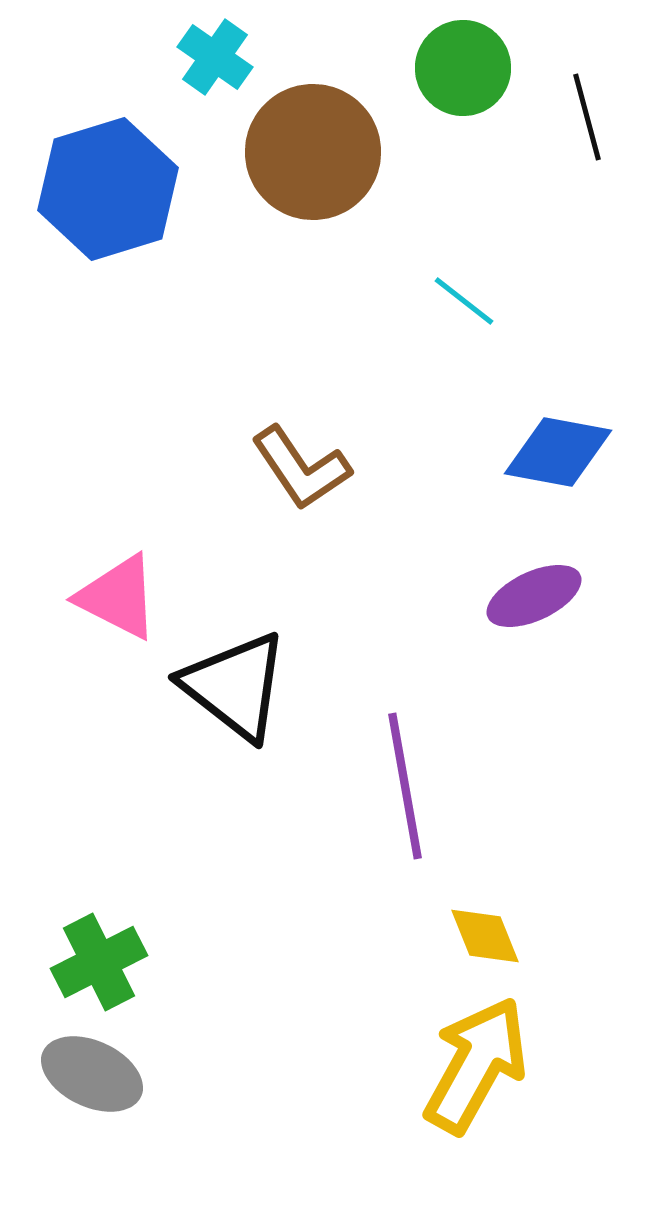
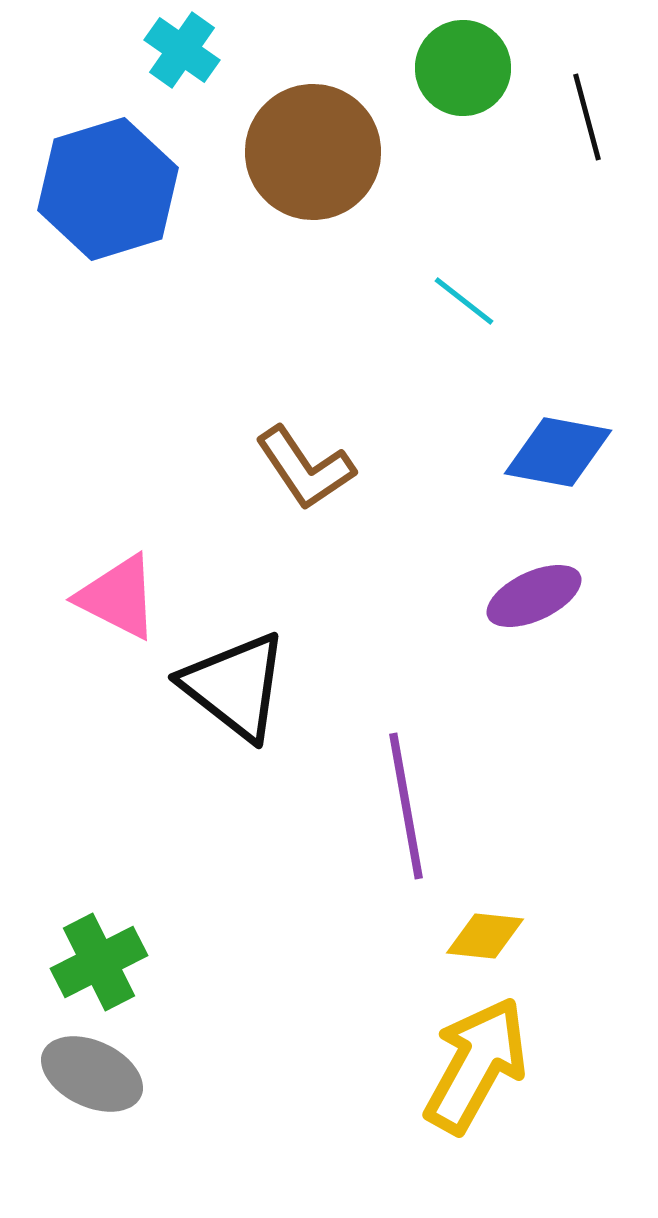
cyan cross: moved 33 px left, 7 px up
brown L-shape: moved 4 px right
purple line: moved 1 px right, 20 px down
yellow diamond: rotated 62 degrees counterclockwise
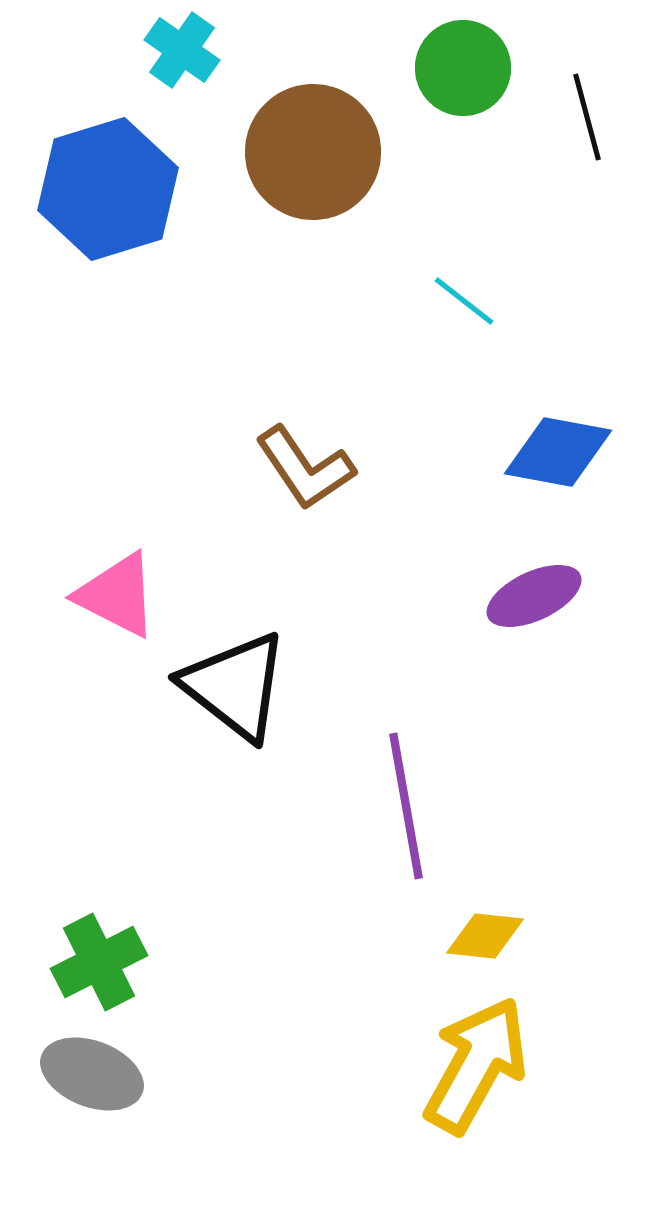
pink triangle: moved 1 px left, 2 px up
gray ellipse: rotated 4 degrees counterclockwise
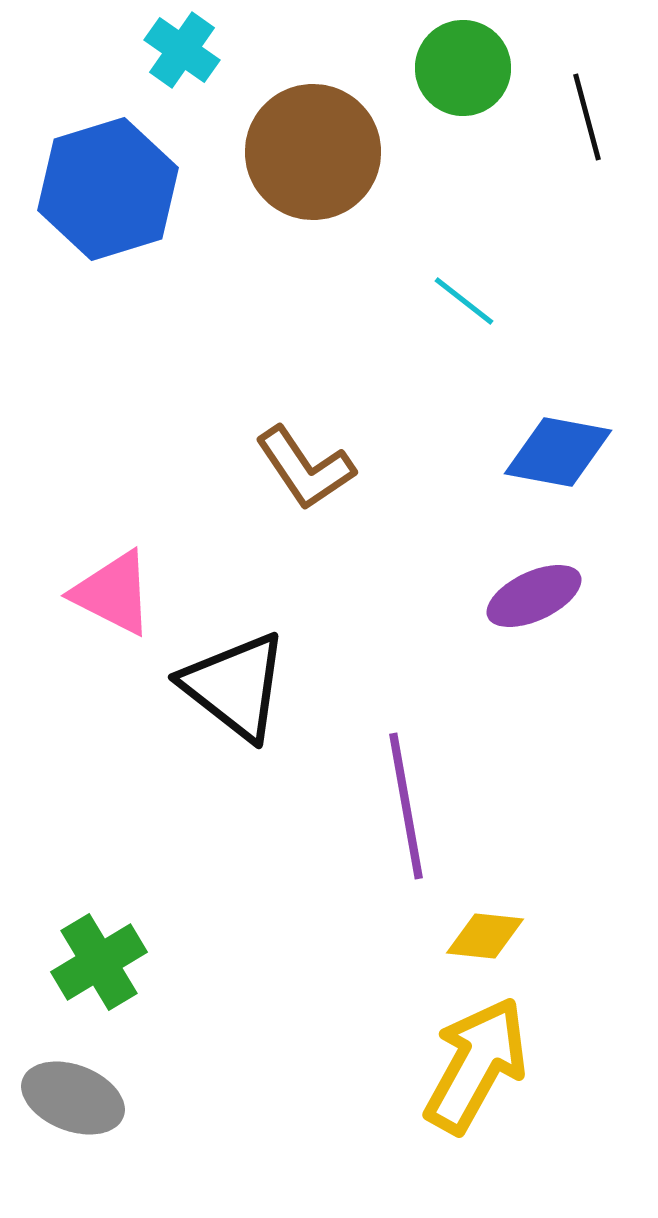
pink triangle: moved 4 px left, 2 px up
green cross: rotated 4 degrees counterclockwise
gray ellipse: moved 19 px left, 24 px down
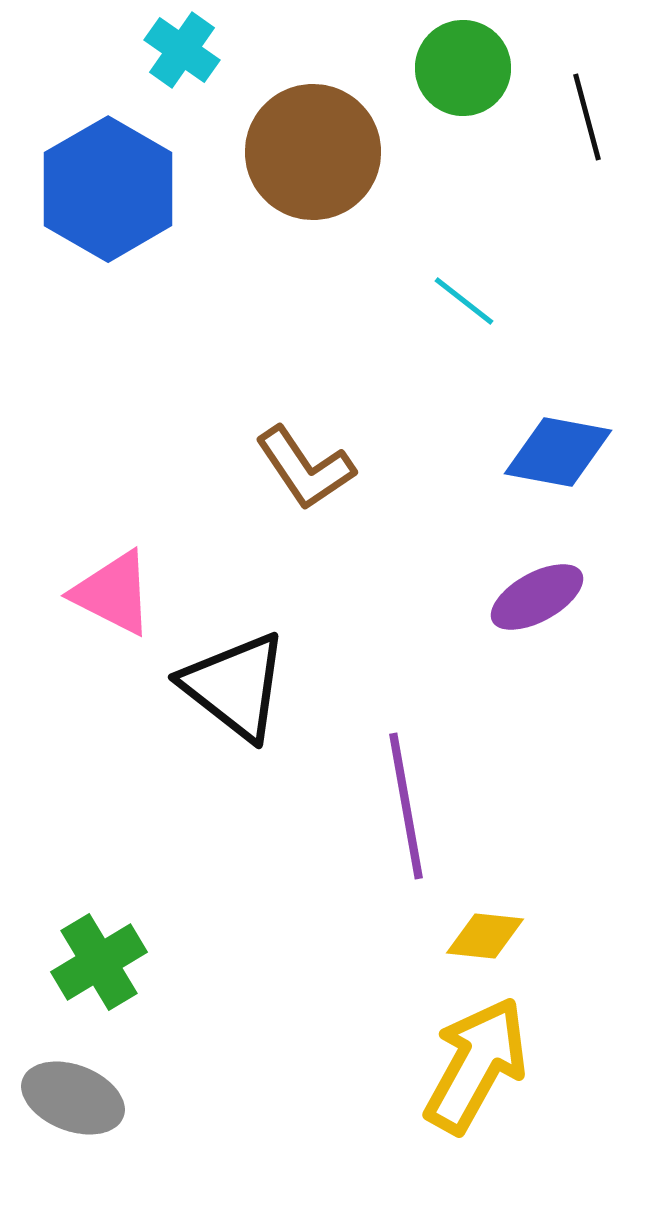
blue hexagon: rotated 13 degrees counterclockwise
purple ellipse: moved 3 px right, 1 px down; rotated 4 degrees counterclockwise
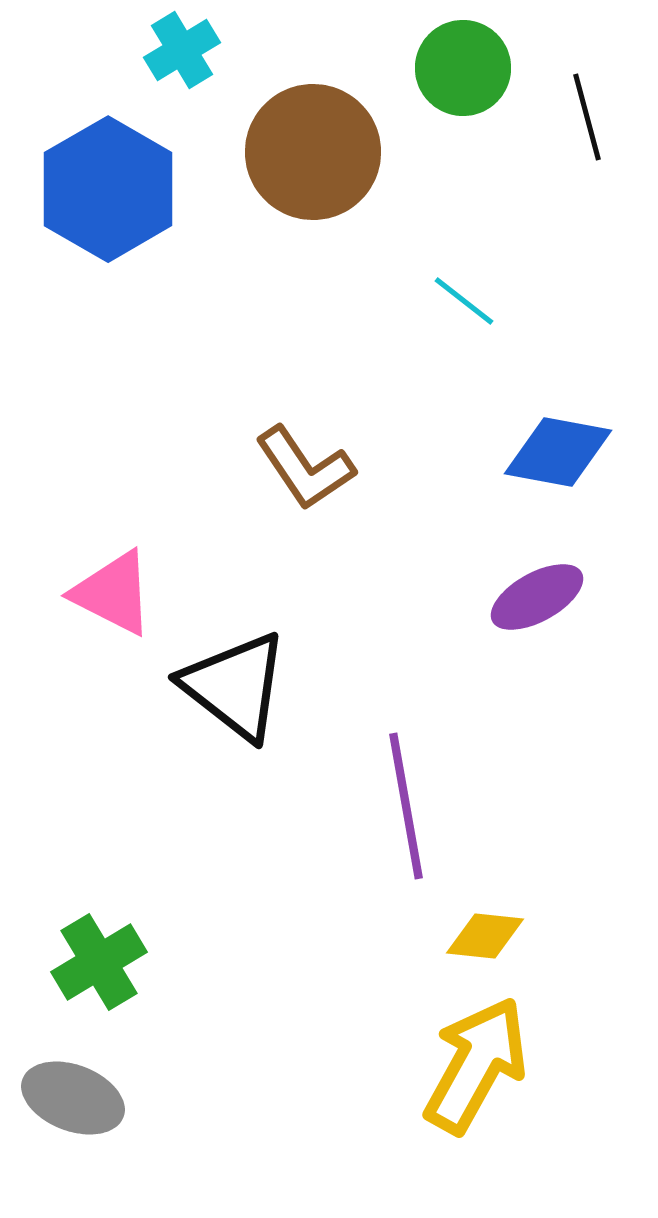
cyan cross: rotated 24 degrees clockwise
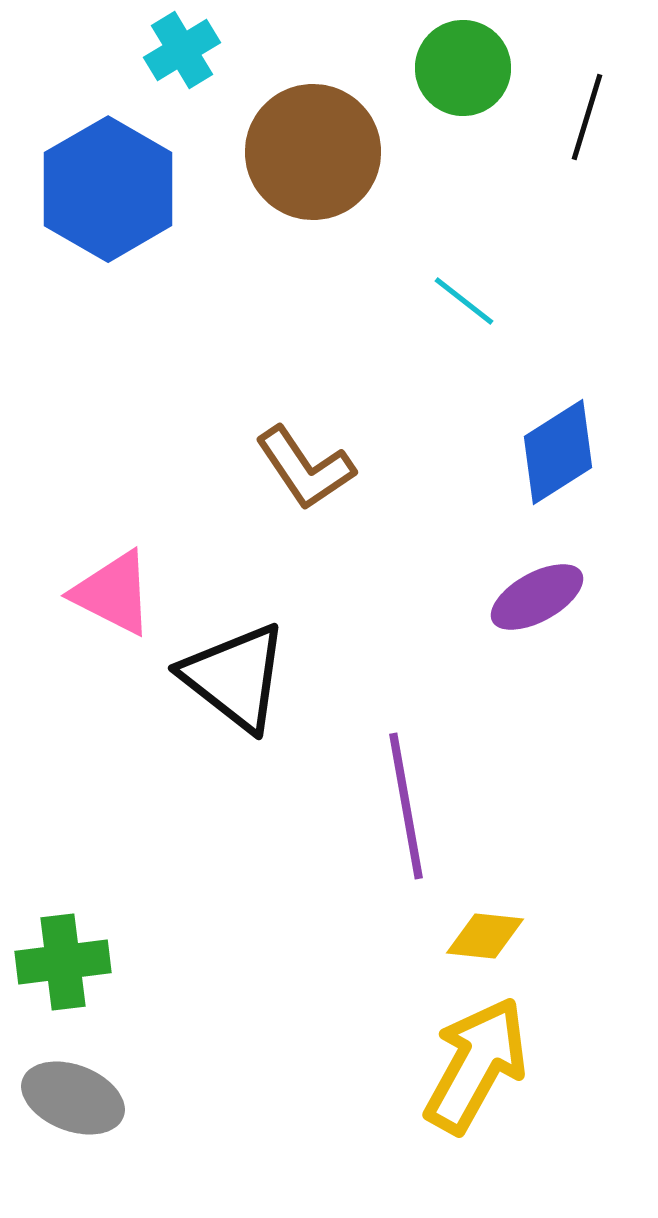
black line: rotated 32 degrees clockwise
blue diamond: rotated 43 degrees counterclockwise
black triangle: moved 9 px up
green cross: moved 36 px left; rotated 24 degrees clockwise
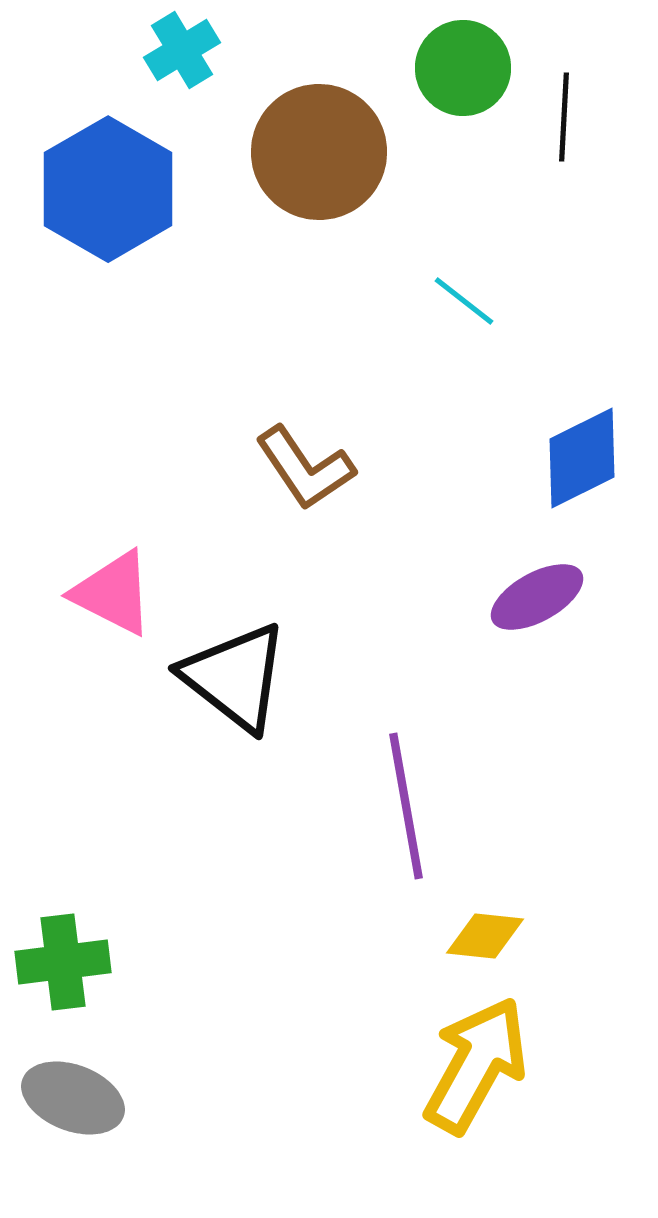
black line: moved 23 px left; rotated 14 degrees counterclockwise
brown circle: moved 6 px right
blue diamond: moved 24 px right, 6 px down; rotated 6 degrees clockwise
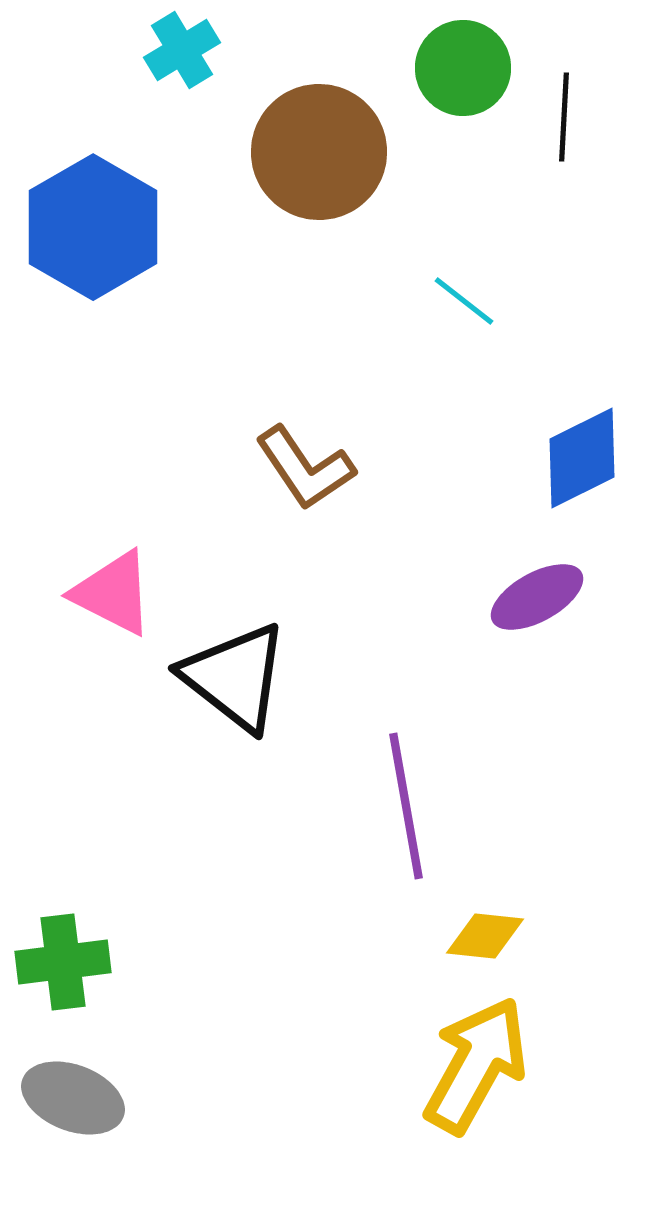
blue hexagon: moved 15 px left, 38 px down
